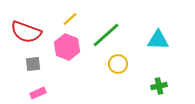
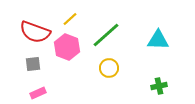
red semicircle: moved 9 px right
yellow circle: moved 9 px left, 4 px down
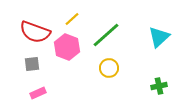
yellow line: moved 2 px right
cyan triangle: moved 1 px right, 3 px up; rotated 45 degrees counterclockwise
gray square: moved 1 px left
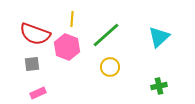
yellow line: rotated 42 degrees counterclockwise
red semicircle: moved 2 px down
yellow circle: moved 1 px right, 1 px up
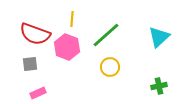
gray square: moved 2 px left
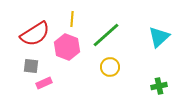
red semicircle: rotated 52 degrees counterclockwise
gray square: moved 1 px right, 2 px down; rotated 14 degrees clockwise
pink rectangle: moved 6 px right, 10 px up
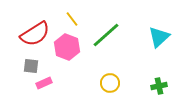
yellow line: rotated 42 degrees counterclockwise
yellow circle: moved 16 px down
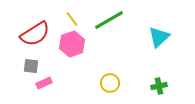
green line: moved 3 px right, 15 px up; rotated 12 degrees clockwise
pink hexagon: moved 5 px right, 3 px up; rotated 20 degrees clockwise
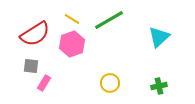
yellow line: rotated 21 degrees counterclockwise
pink rectangle: rotated 35 degrees counterclockwise
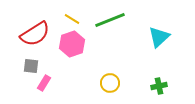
green line: moved 1 px right; rotated 8 degrees clockwise
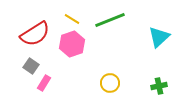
gray square: rotated 28 degrees clockwise
